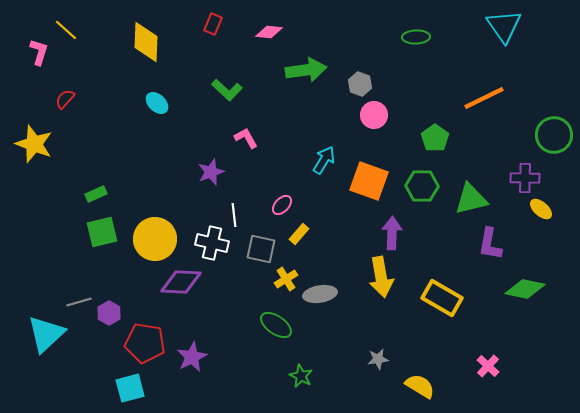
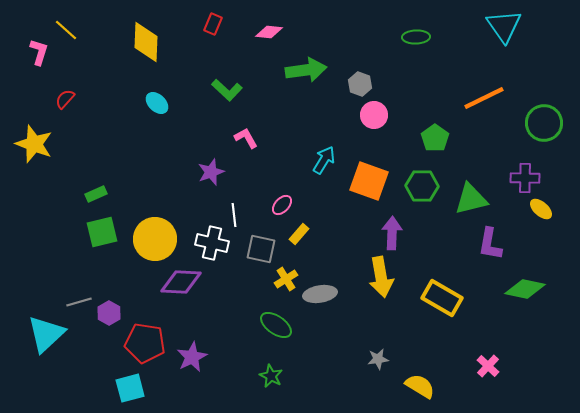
green circle at (554, 135): moved 10 px left, 12 px up
green star at (301, 376): moved 30 px left
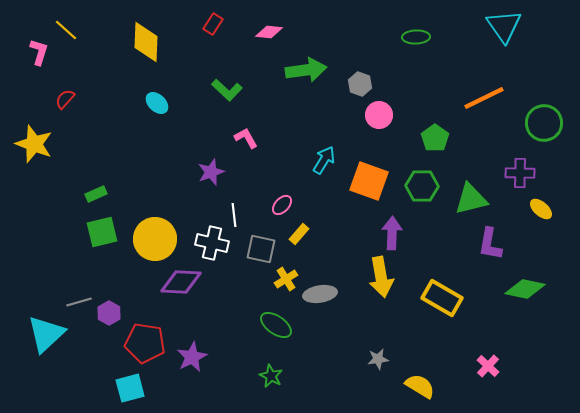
red rectangle at (213, 24): rotated 10 degrees clockwise
pink circle at (374, 115): moved 5 px right
purple cross at (525, 178): moved 5 px left, 5 px up
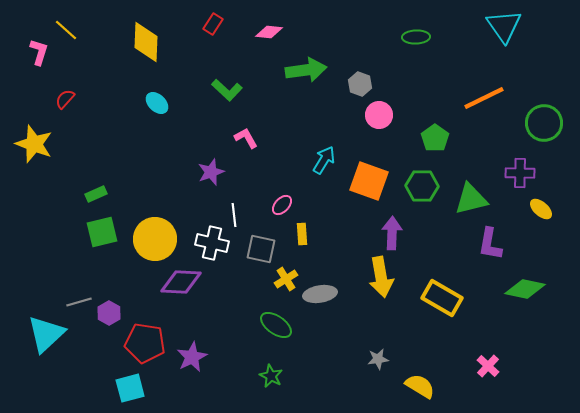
yellow rectangle at (299, 234): moved 3 px right; rotated 45 degrees counterclockwise
